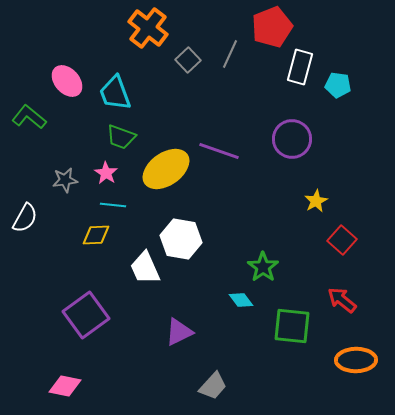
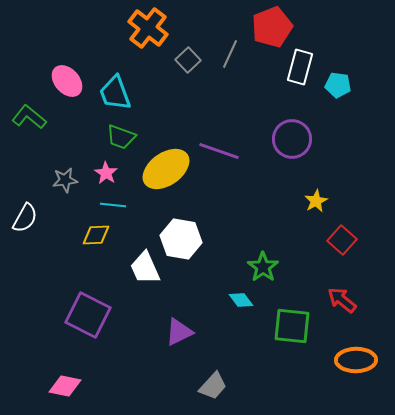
purple square: moved 2 px right; rotated 27 degrees counterclockwise
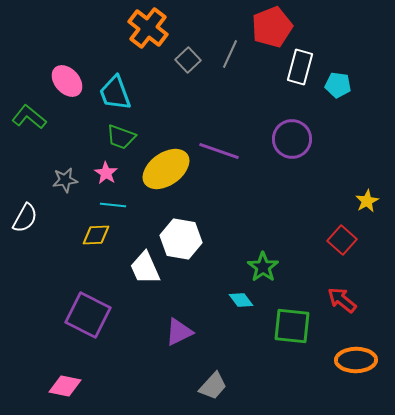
yellow star: moved 51 px right
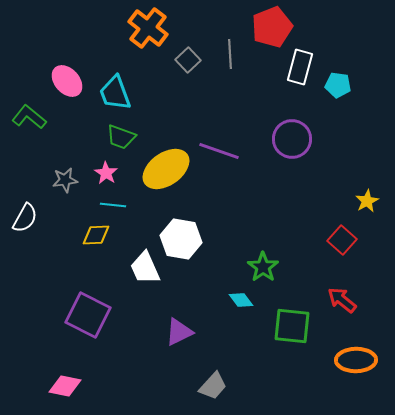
gray line: rotated 28 degrees counterclockwise
